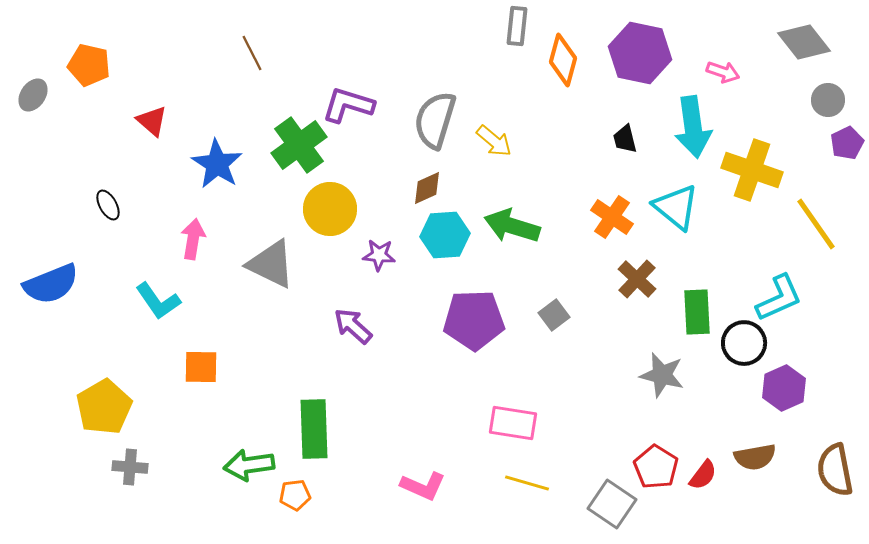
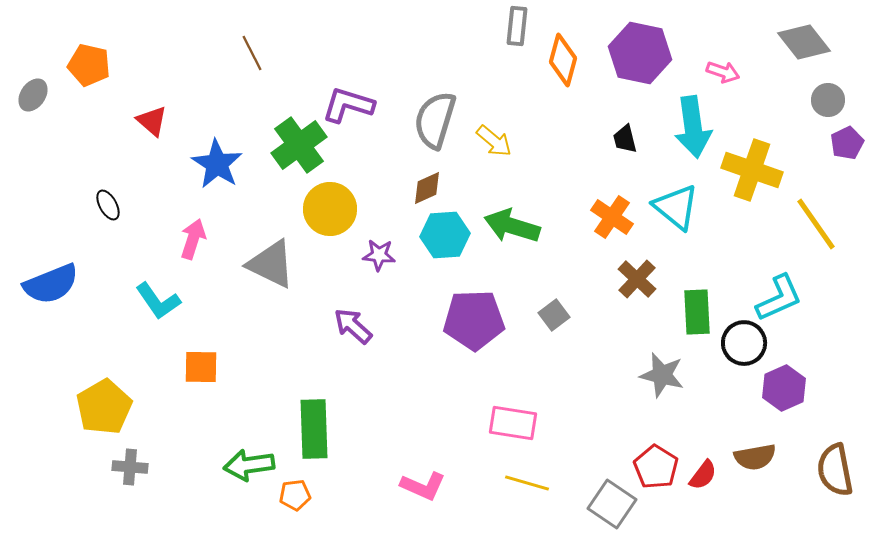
pink arrow at (193, 239): rotated 9 degrees clockwise
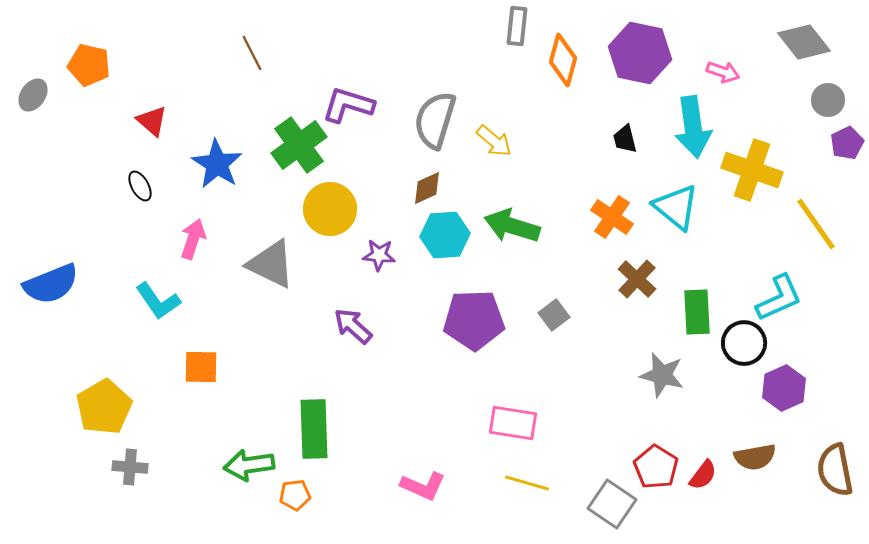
black ellipse at (108, 205): moved 32 px right, 19 px up
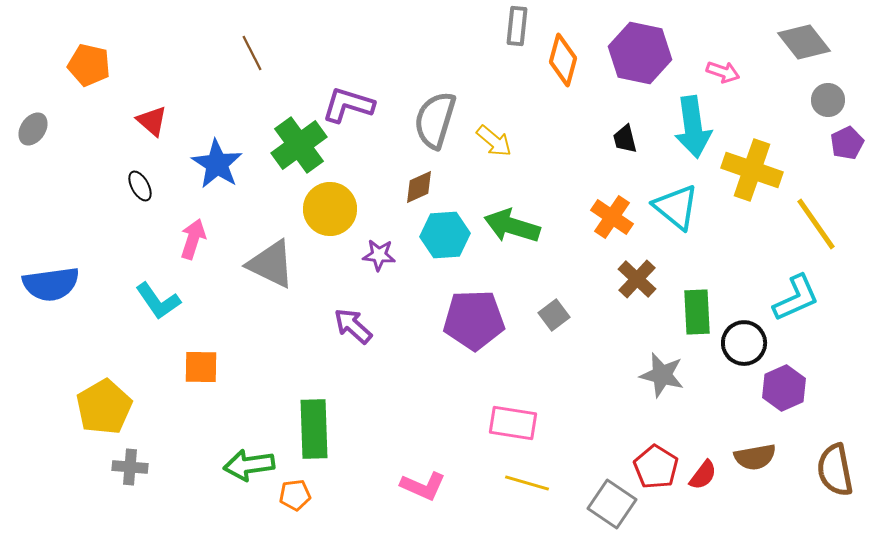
gray ellipse at (33, 95): moved 34 px down
brown diamond at (427, 188): moved 8 px left, 1 px up
blue semicircle at (51, 284): rotated 14 degrees clockwise
cyan L-shape at (779, 298): moved 17 px right
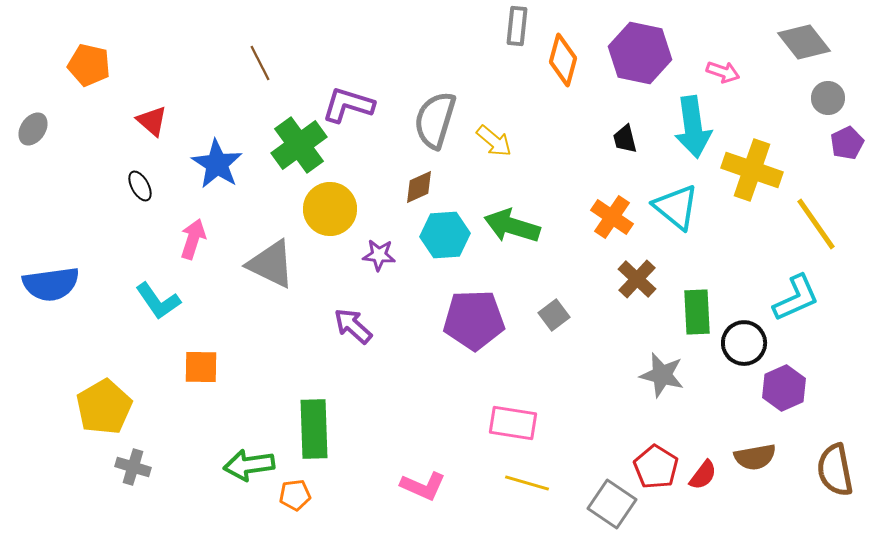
brown line at (252, 53): moved 8 px right, 10 px down
gray circle at (828, 100): moved 2 px up
gray cross at (130, 467): moved 3 px right; rotated 12 degrees clockwise
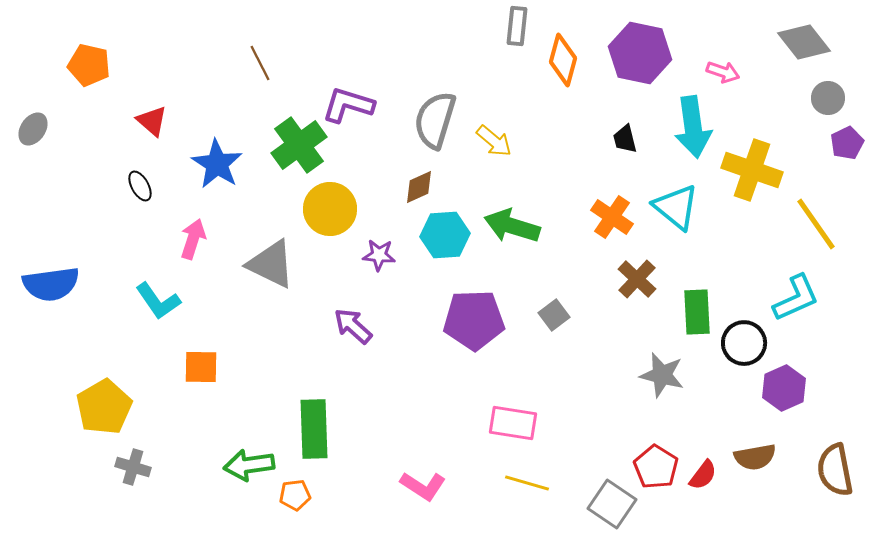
pink L-shape at (423, 486): rotated 9 degrees clockwise
